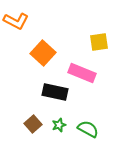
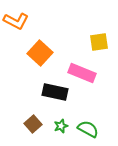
orange square: moved 3 px left
green star: moved 2 px right, 1 px down
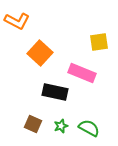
orange L-shape: moved 1 px right
brown square: rotated 24 degrees counterclockwise
green semicircle: moved 1 px right, 1 px up
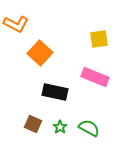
orange L-shape: moved 1 px left, 3 px down
yellow square: moved 3 px up
pink rectangle: moved 13 px right, 4 px down
green star: moved 1 px left, 1 px down; rotated 16 degrees counterclockwise
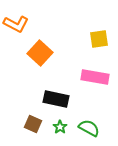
pink rectangle: rotated 12 degrees counterclockwise
black rectangle: moved 1 px right, 7 px down
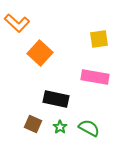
orange L-shape: moved 1 px right, 1 px up; rotated 15 degrees clockwise
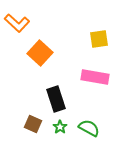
black rectangle: rotated 60 degrees clockwise
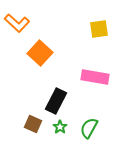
yellow square: moved 10 px up
black rectangle: moved 2 px down; rotated 45 degrees clockwise
green semicircle: rotated 90 degrees counterclockwise
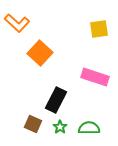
pink rectangle: rotated 8 degrees clockwise
black rectangle: moved 1 px up
green semicircle: rotated 60 degrees clockwise
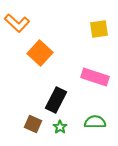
green semicircle: moved 6 px right, 6 px up
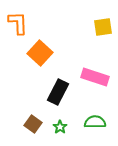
orange L-shape: moved 1 px right; rotated 135 degrees counterclockwise
yellow square: moved 4 px right, 2 px up
black rectangle: moved 2 px right, 8 px up
brown square: rotated 12 degrees clockwise
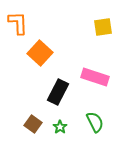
green semicircle: rotated 65 degrees clockwise
